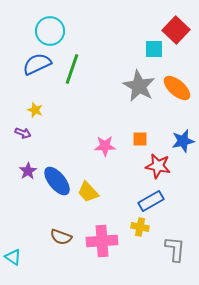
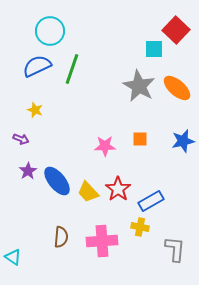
blue semicircle: moved 2 px down
purple arrow: moved 2 px left, 6 px down
red star: moved 40 px left, 23 px down; rotated 25 degrees clockwise
brown semicircle: rotated 105 degrees counterclockwise
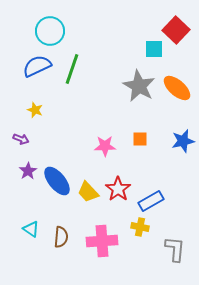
cyan triangle: moved 18 px right, 28 px up
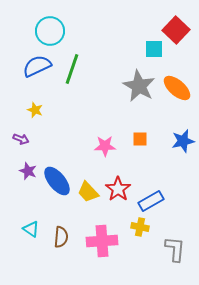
purple star: rotated 18 degrees counterclockwise
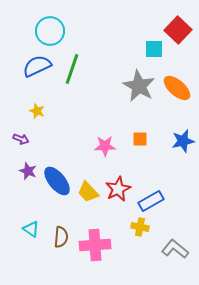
red square: moved 2 px right
yellow star: moved 2 px right, 1 px down
red star: rotated 10 degrees clockwise
pink cross: moved 7 px left, 4 px down
gray L-shape: rotated 56 degrees counterclockwise
